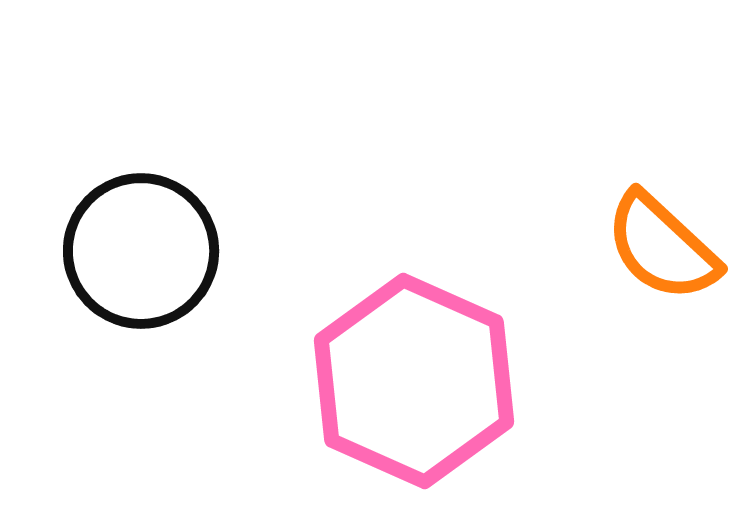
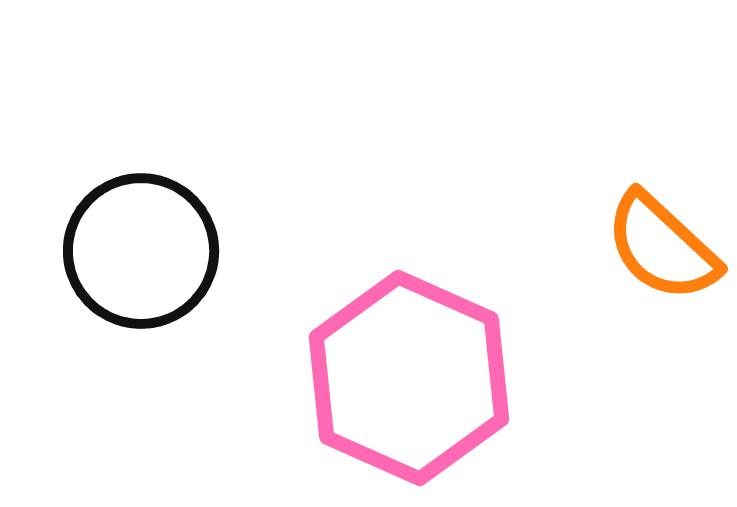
pink hexagon: moved 5 px left, 3 px up
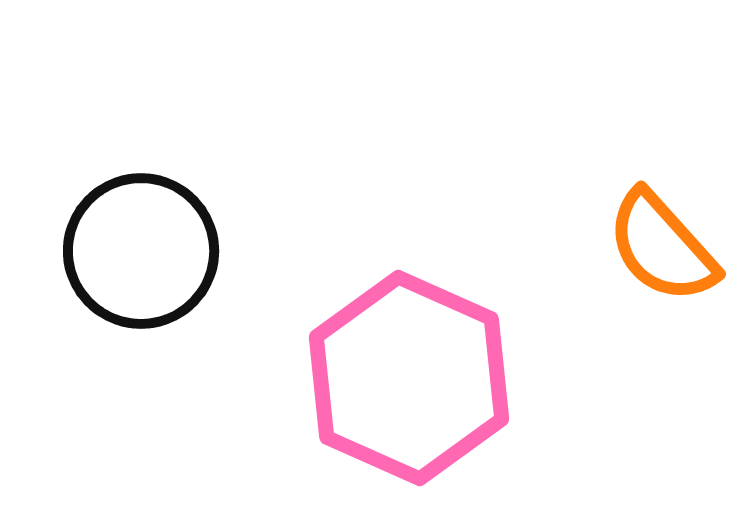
orange semicircle: rotated 5 degrees clockwise
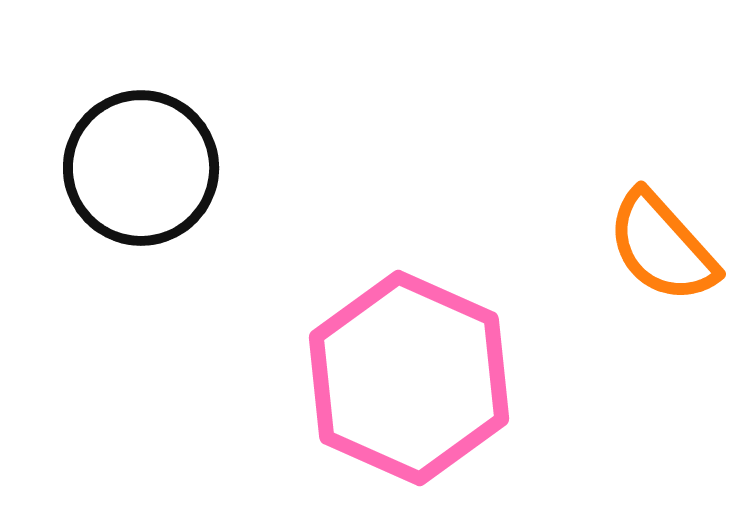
black circle: moved 83 px up
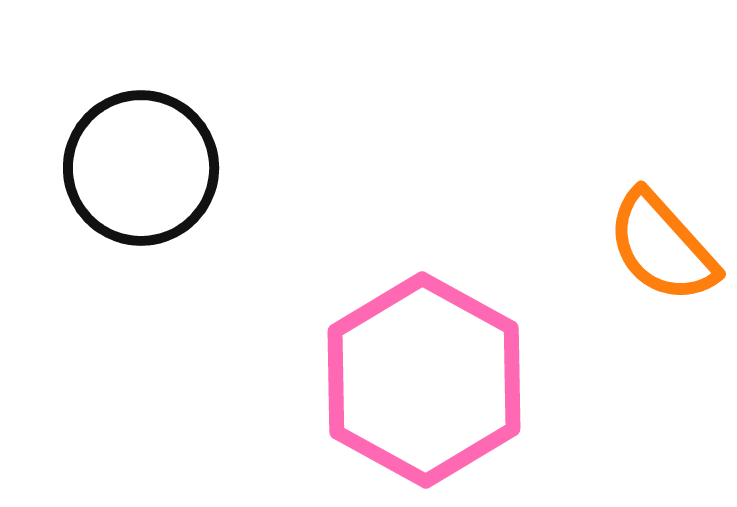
pink hexagon: moved 15 px right, 2 px down; rotated 5 degrees clockwise
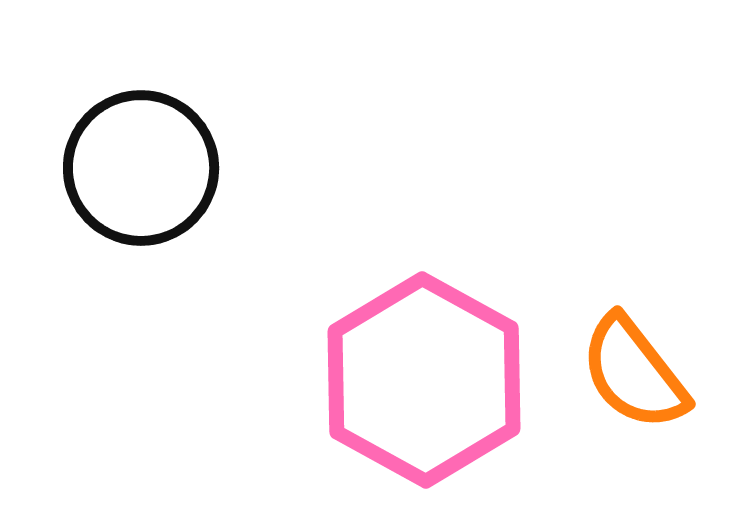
orange semicircle: moved 28 px left, 126 px down; rotated 4 degrees clockwise
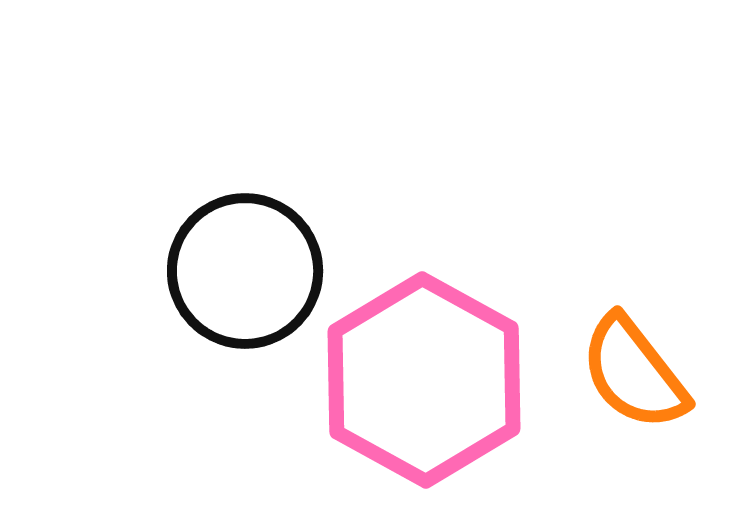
black circle: moved 104 px right, 103 px down
